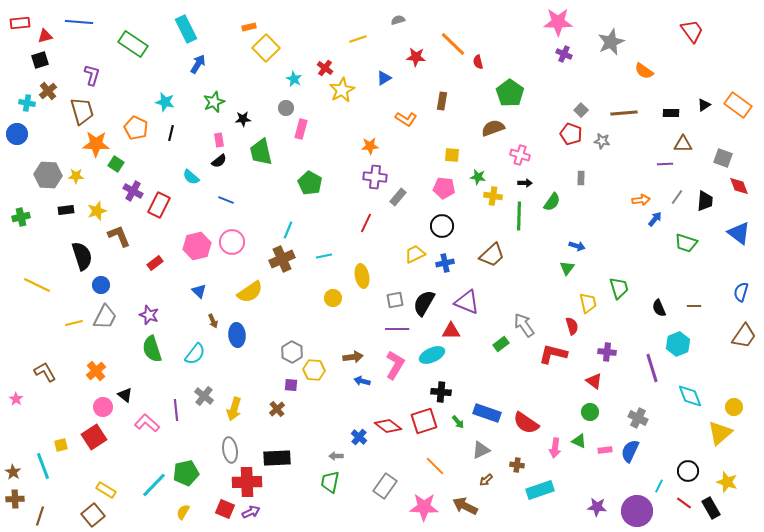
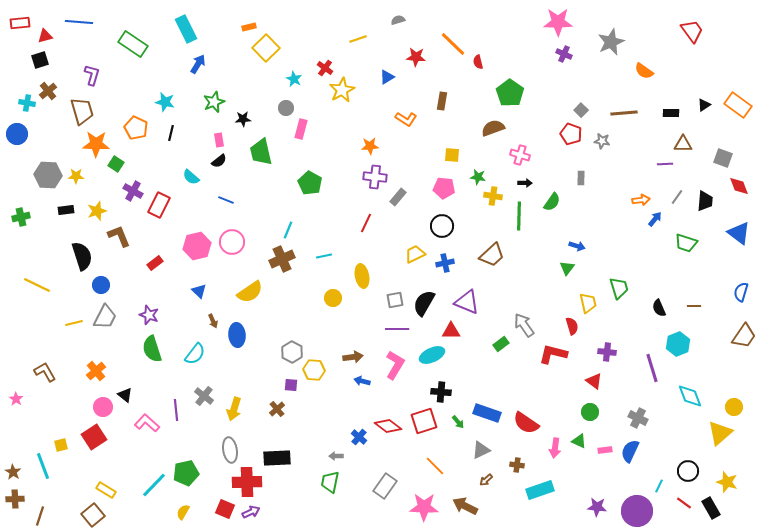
blue triangle at (384, 78): moved 3 px right, 1 px up
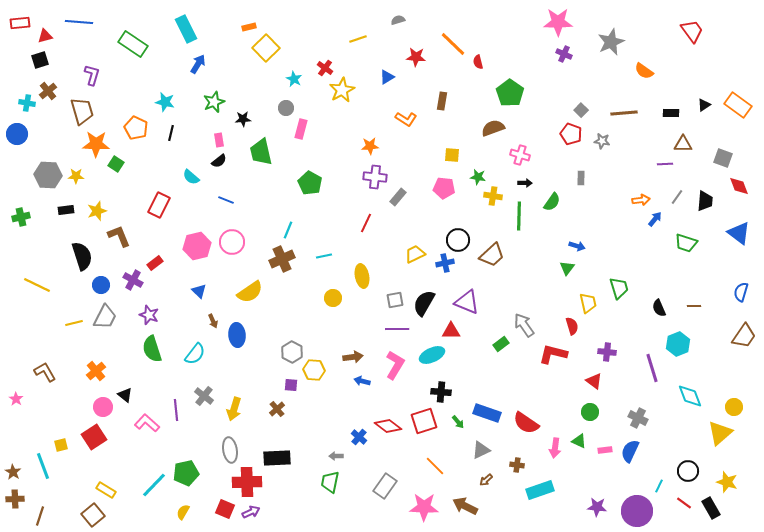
purple cross at (133, 191): moved 89 px down
black circle at (442, 226): moved 16 px right, 14 px down
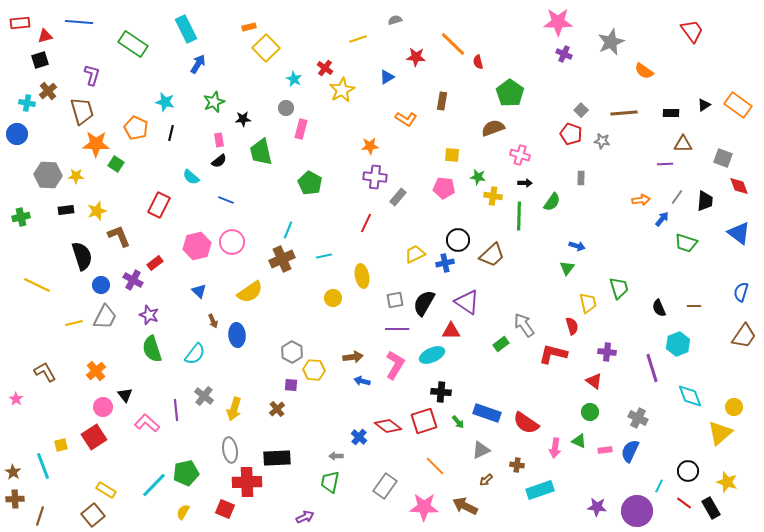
gray semicircle at (398, 20): moved 3 px left
blue arrow at (655, 219): moved 7 px right
purple triangle at (467, 302): rotated 12 degrees clockwise
black triangle at (125, 395): rotated 14 degrees clockwise
purple arrow at (251, 512): moved 54 px right, 5 px down
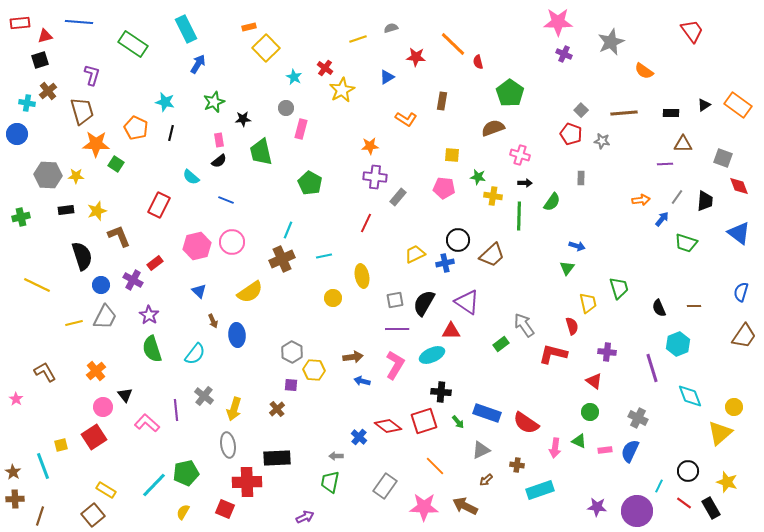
gray semicircle at (395, 20): moved 4 px left, 8 px down
cyan star at (294, 79): moved 2 px up
purple star at (149, 315): rotated 12 degrees clockwise
gray ellipse at (230, 450): moved 2 px left, 5 px up
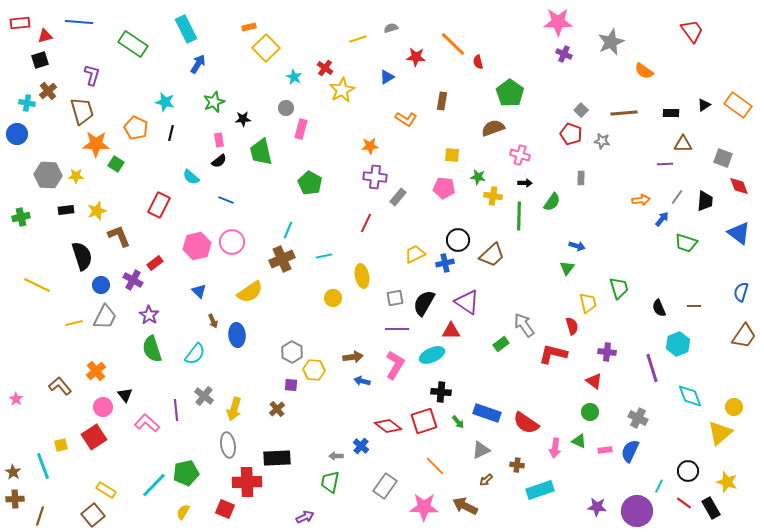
gray square at (395, 300): moved 2 px up
brown L-shape at (45, 372): moved 15 px right, 14 px down; rotated 10 degrees counterclockwise
blue cross at (359, 437): moved 2 px right, 9 px down
